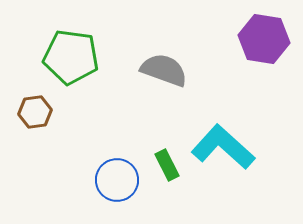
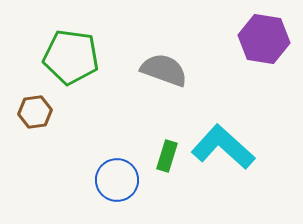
green rectangle: moved 9 px up; rotated 44 degrees clockwise
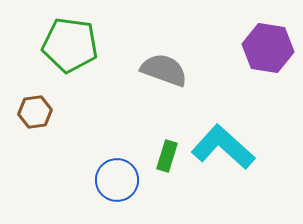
purple hexagon: moved 4 px right, 9 px down
green pentagon: moved 1 px left, 12 px up
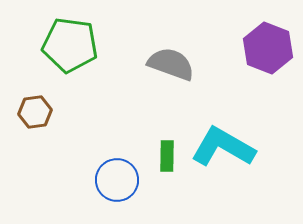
purple hexagon: rotated 12 degrees clockwise
gray semicircle: moved 7 px right, 6 px up
cyan L-shape: rotated 12 degrees counterclockwise
green rectangle: rotated 16 degrees counterclockwise
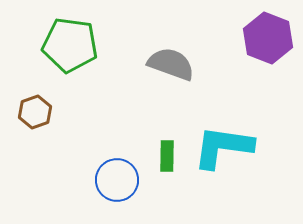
purple hexagon: moved 10 px up
brown hexagon: rotated 12 degrees counterclockwise
cyan L-shape: rotated 22 degrees counterclockwise
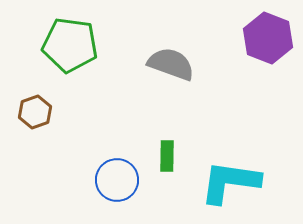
cyan L-shape: moved 7 px right, 35 px down
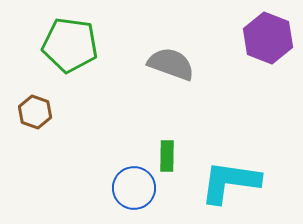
brown hexagon: rotated 20 degrees counterclockwise
blue circle: moved 17 px right, 8 px down
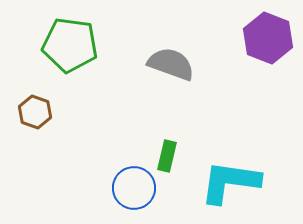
green rectangle: rotated 12 degrees clockwise
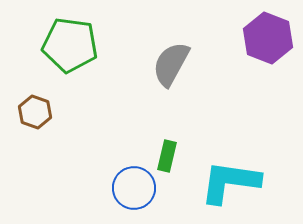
gray semicircle: rotated 81 degrees counterclockwise
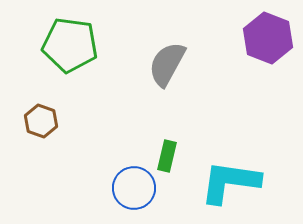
gray semicircle: moved 4 px left
brown hexagon: moved 6 px right, 9 px down
